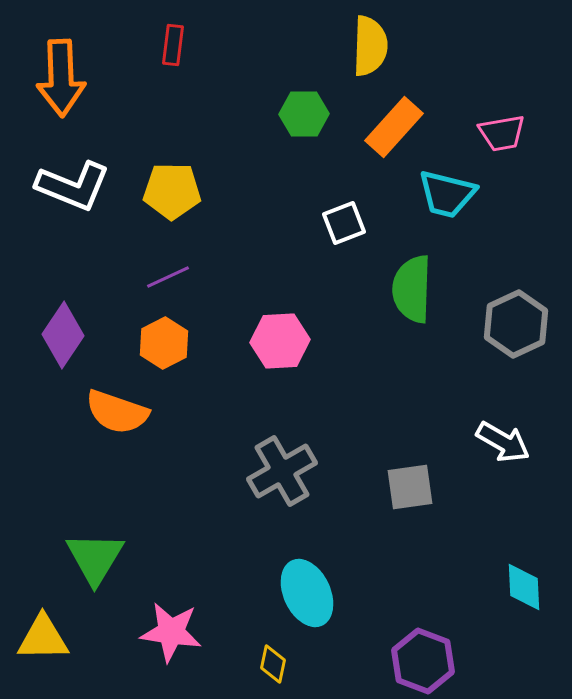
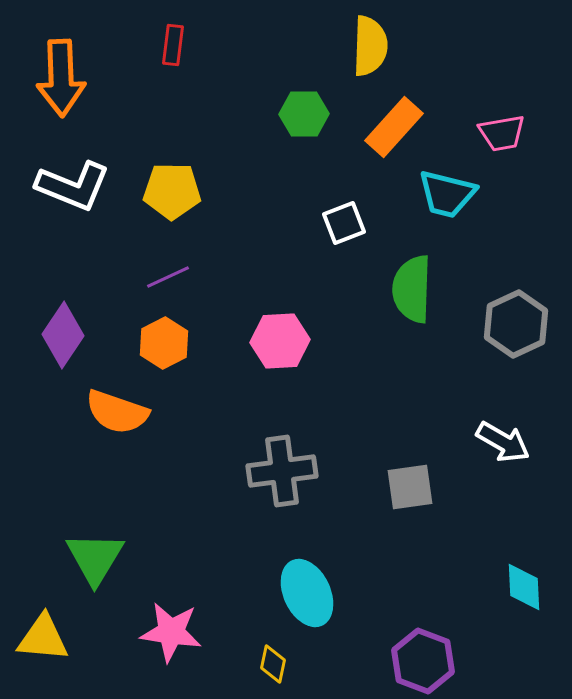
gray cross: rotated 22 degrees clockwise
yellow triangle: rotated 6 degrees clockwise
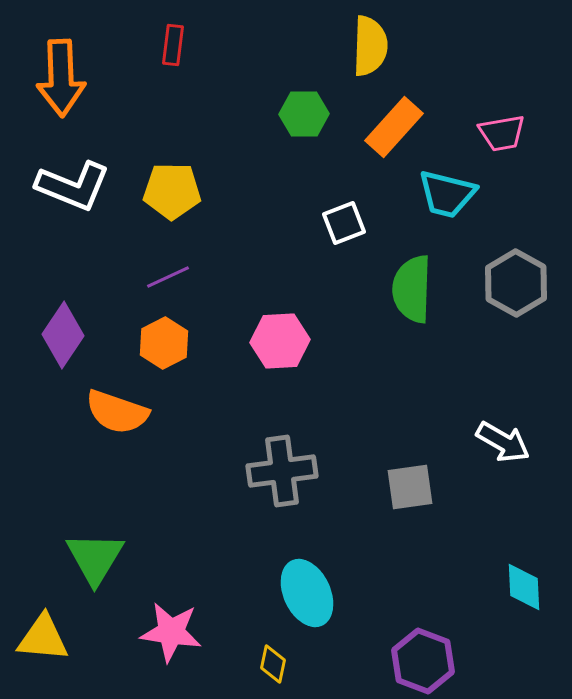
gray hexagon: moved 41 px up; rotated 6 degrees counterclockwise
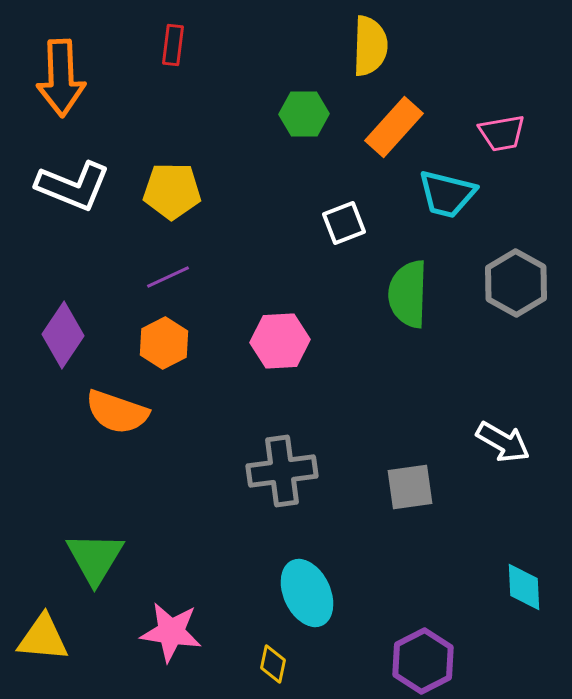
green semicircle: moved 4 px left, 5 px down
purple hexagon: rotated 12 degrees clockwise
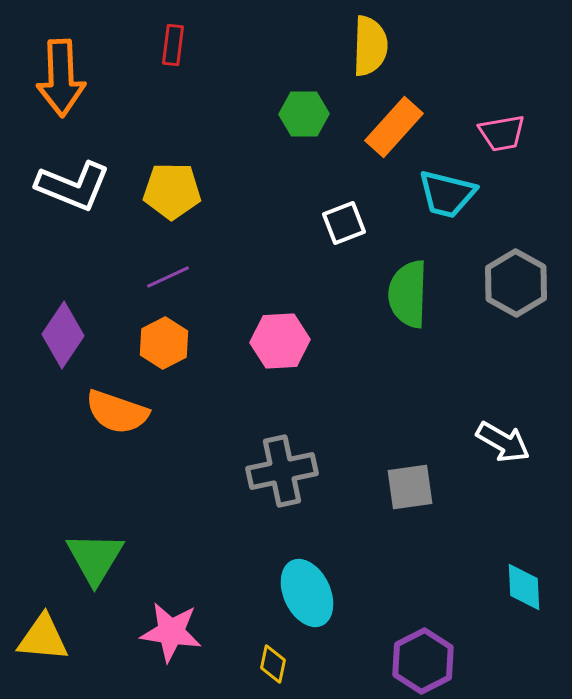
gray cross: rotated 4 degrees counterclockwise
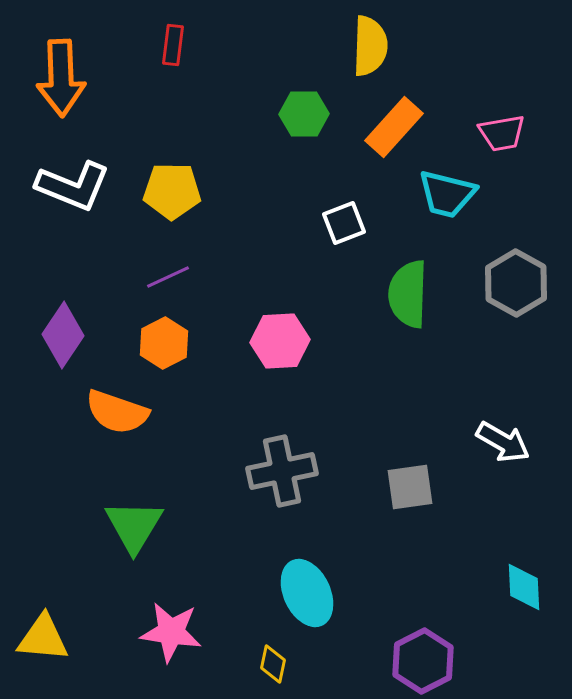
green triangle: moved 39 px right, 32 px up
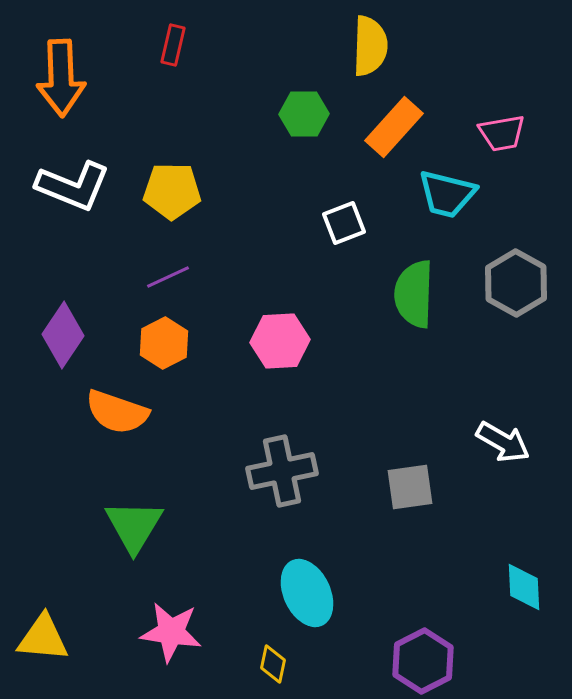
red rectangle: rotated 6 degrees clockwise
green semicircle: moved 6 px right
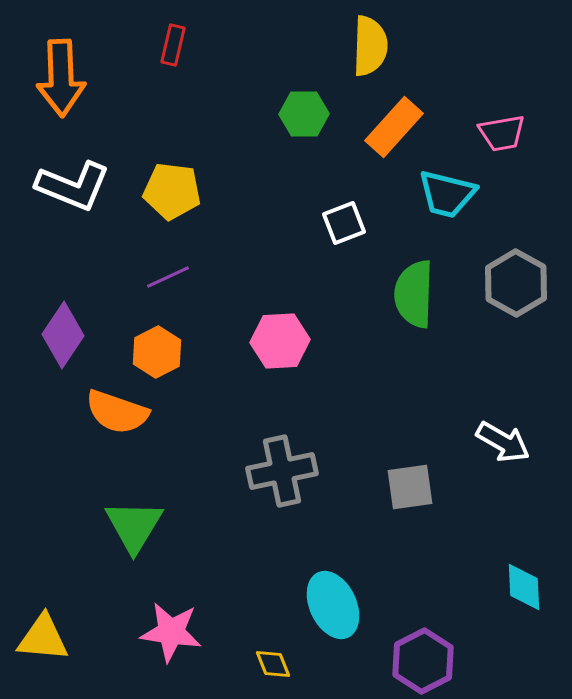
yellow pentagon: rotated 6 degrees clockwise
orange hexagon: moved 7 px left, 9 px down
cyan ellipse: moved 26 px right, 12 px down
yellow diamond: rotated 33 degrees counterclockwise
